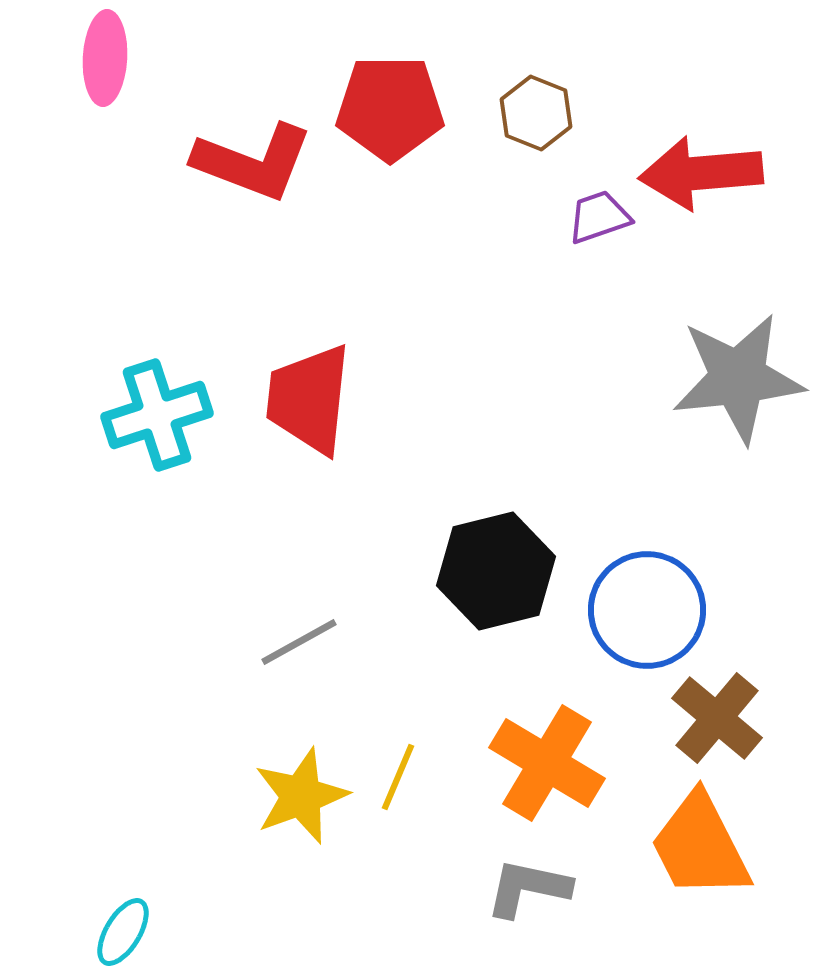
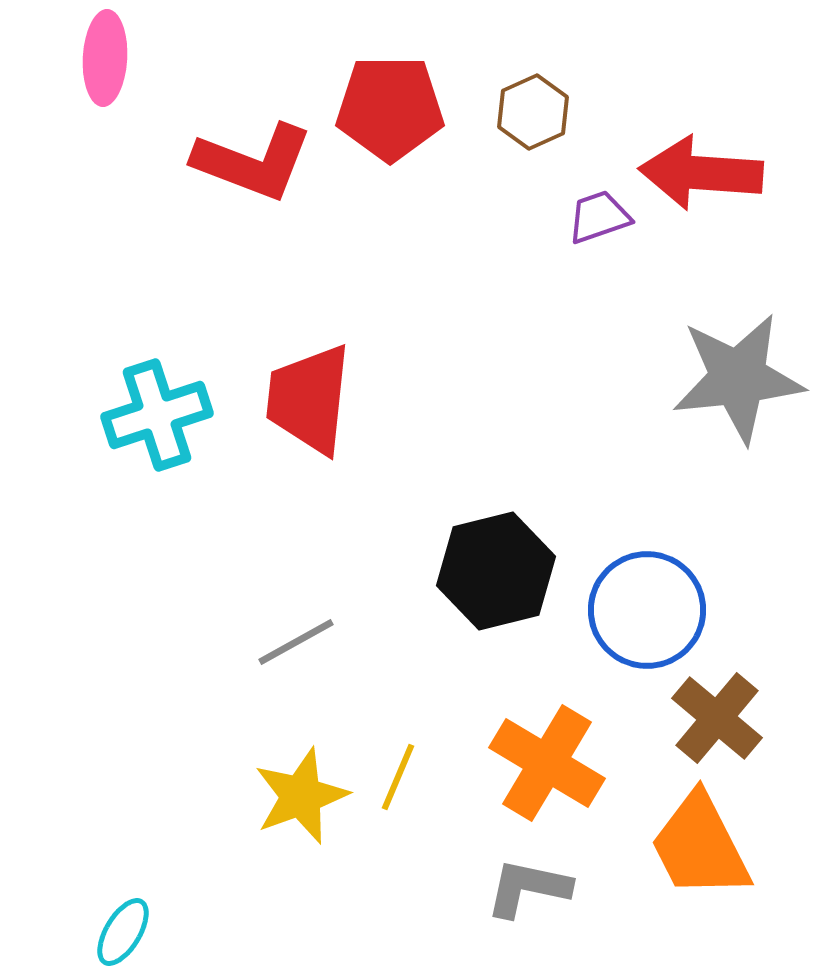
brown hexagon: moved 3 px left, 1 px up; rotated 14 degrees clockwise
red arrow: rotated 9 degrees clockwise
gray line: moved 3 px left
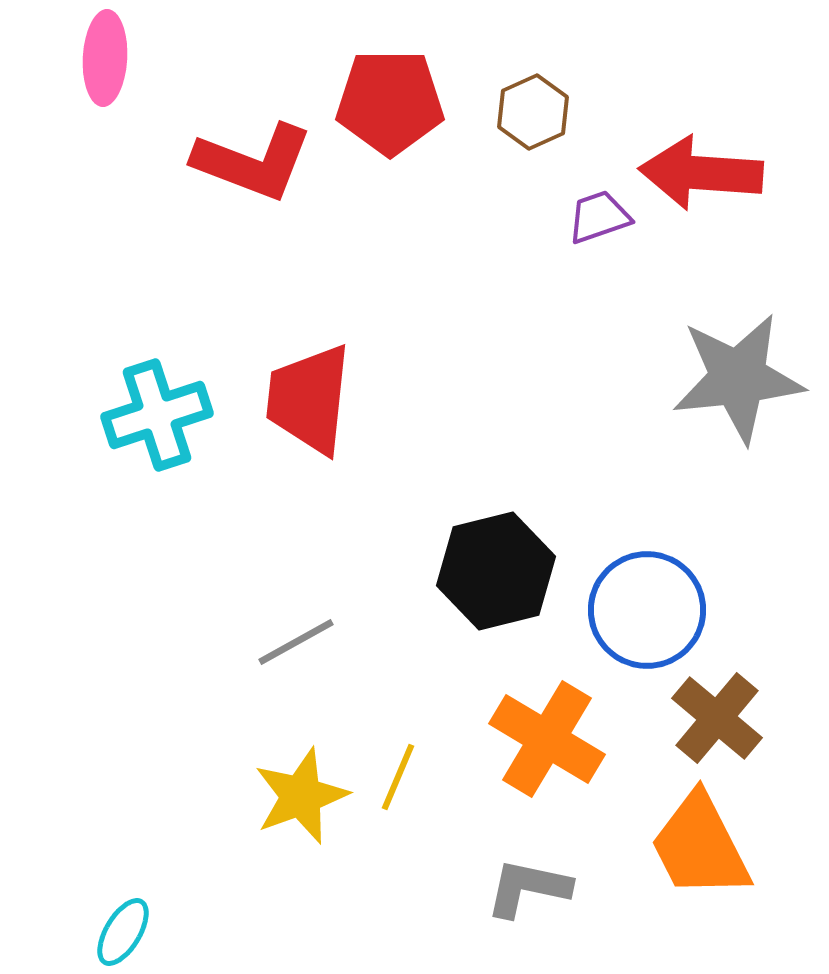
red pentagon: moved 6 px up
orange cross: moved 24 px up
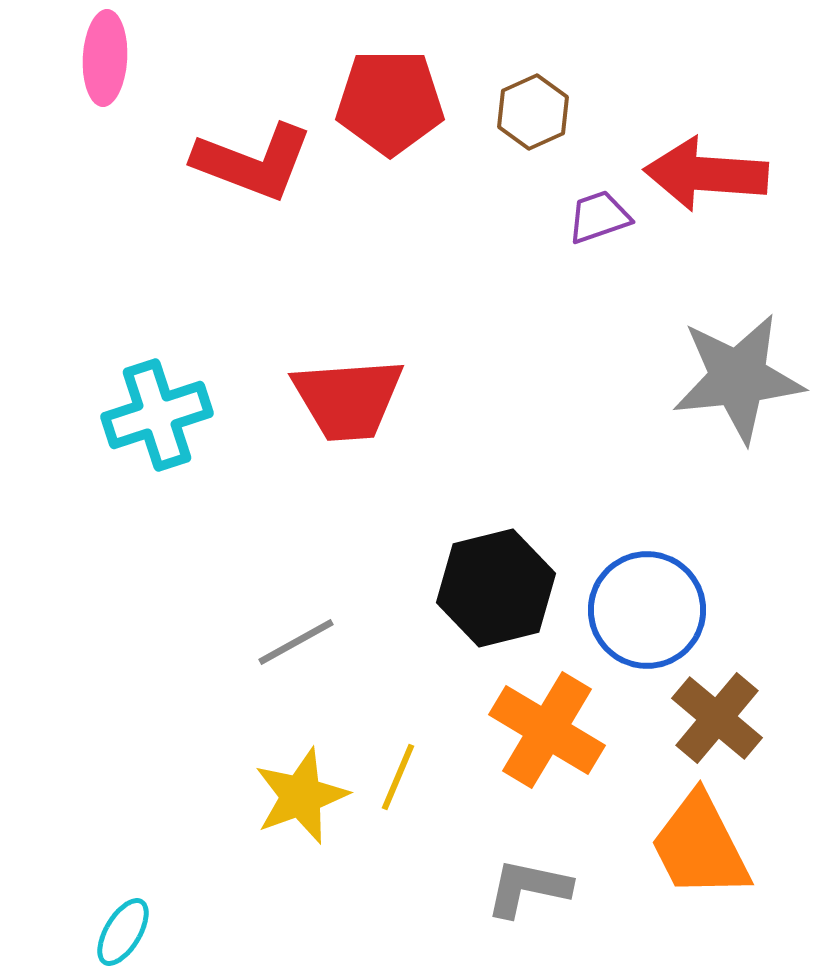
red arrow: moved 5 px right, 1 px down
red trapezoid: moved 39 px right; rotated 100 degrees counterclockwise
black hexagon: moved 17 px down
orange cross: moved 9 px up
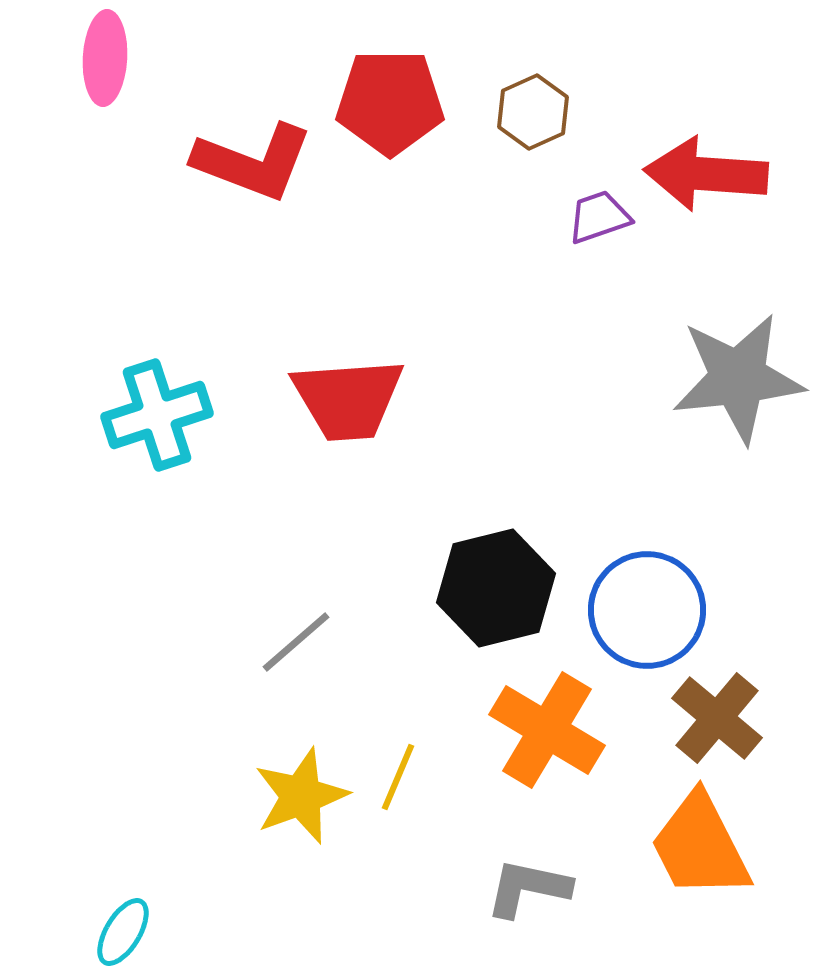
gray line: rotated 12 degrees counterclockwise
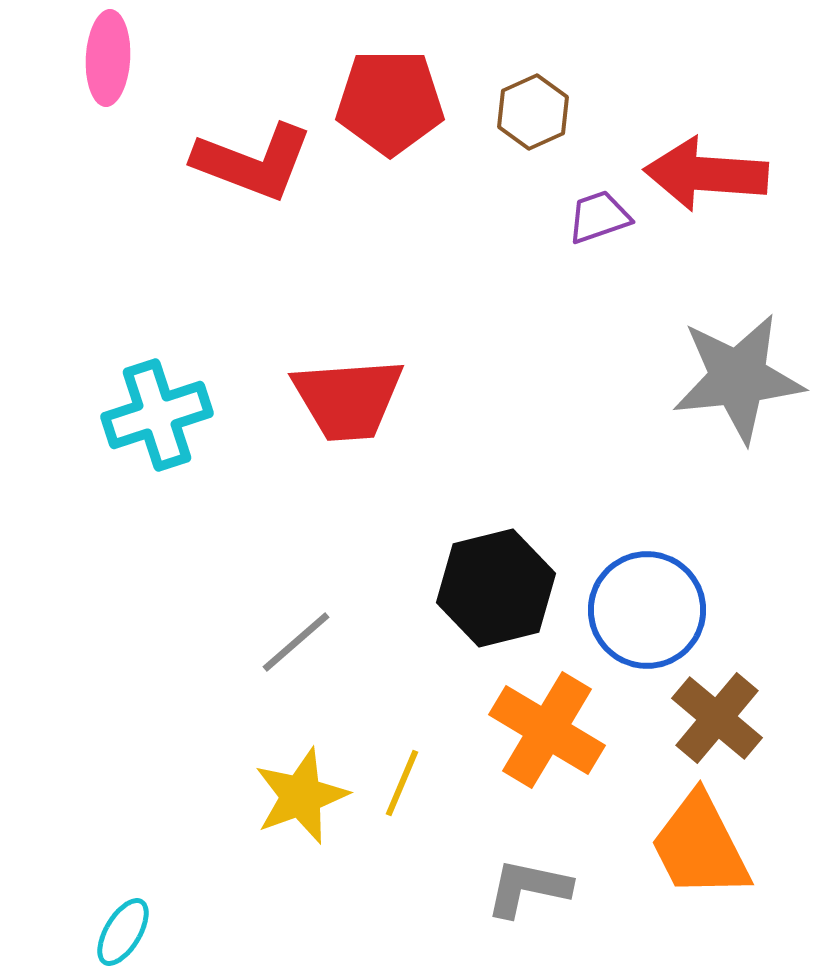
pink ellipse: moved 3 px right
yellow line: moved 4 px right, 6 px down
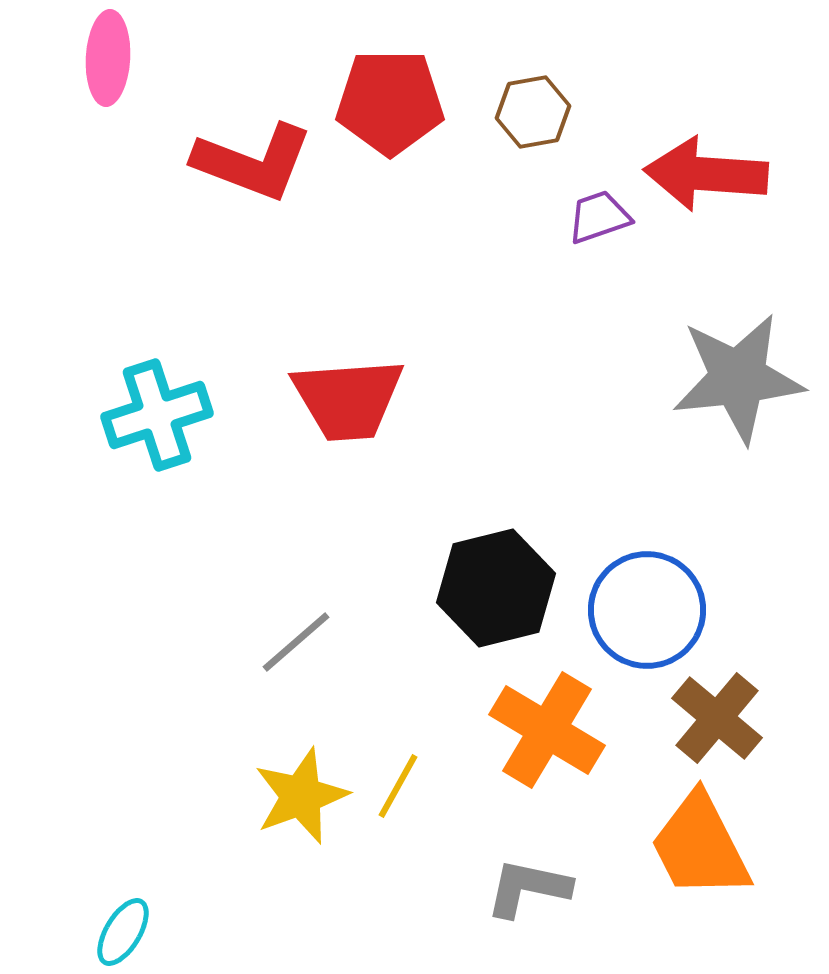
brown hexagon: rotated 14 degrees clockwise
yellow line: moved 4 px left, 3 px down; rotated 6 degrees clockwise
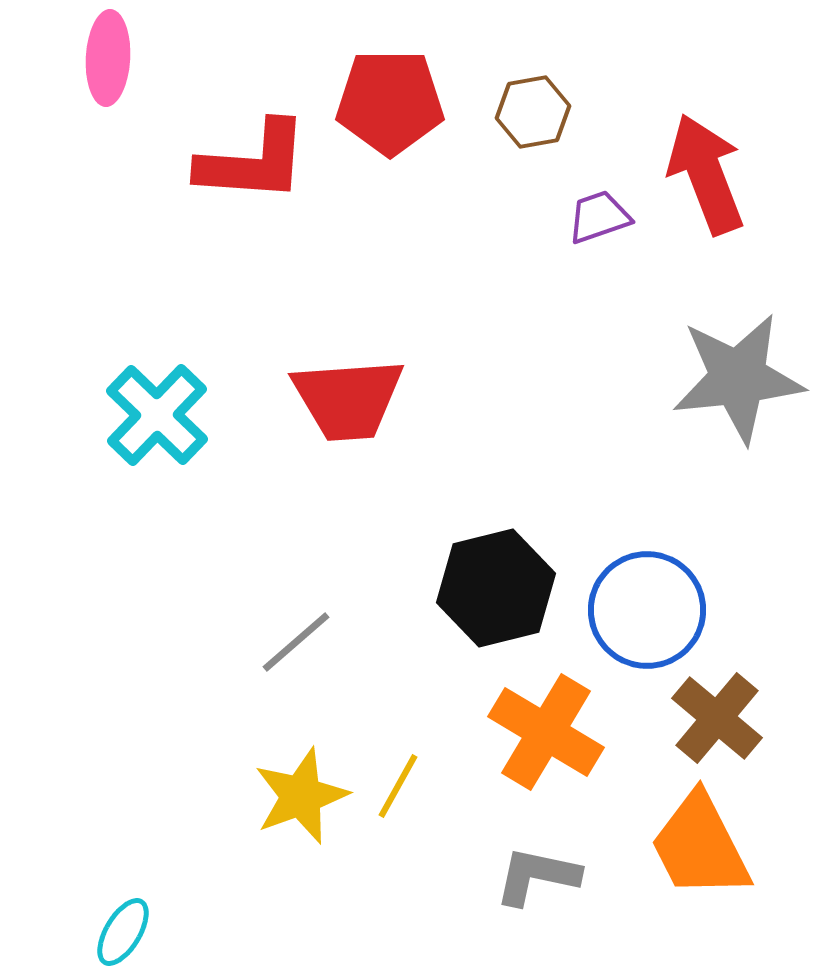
red L-shape: rotated 17 degrees counterclockwise
red arrow: rotated 65 degrees clockwise
cyan cross: rotated 28 degrees counterclockwise
orange cross: moved 1 px left, 2 px down
gray L-shape: moved 9 px right, 12 px up
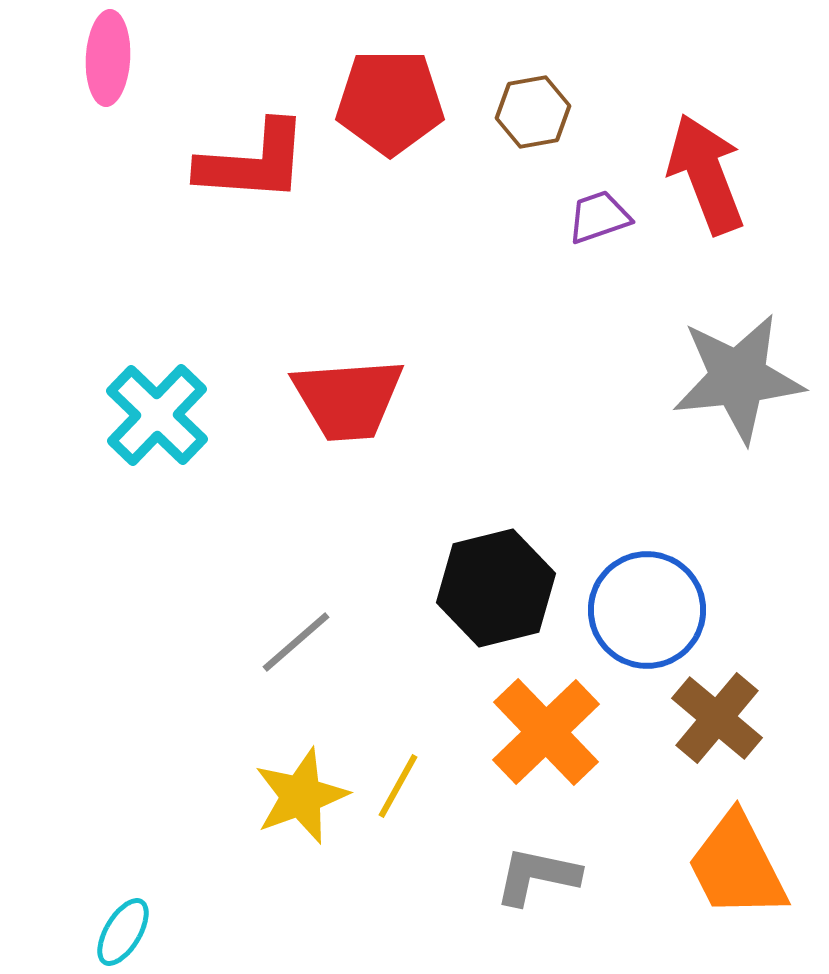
orange cross: rotated 15 degrees clockwise
orange trapezoid: moved 37 px right, 20 px down
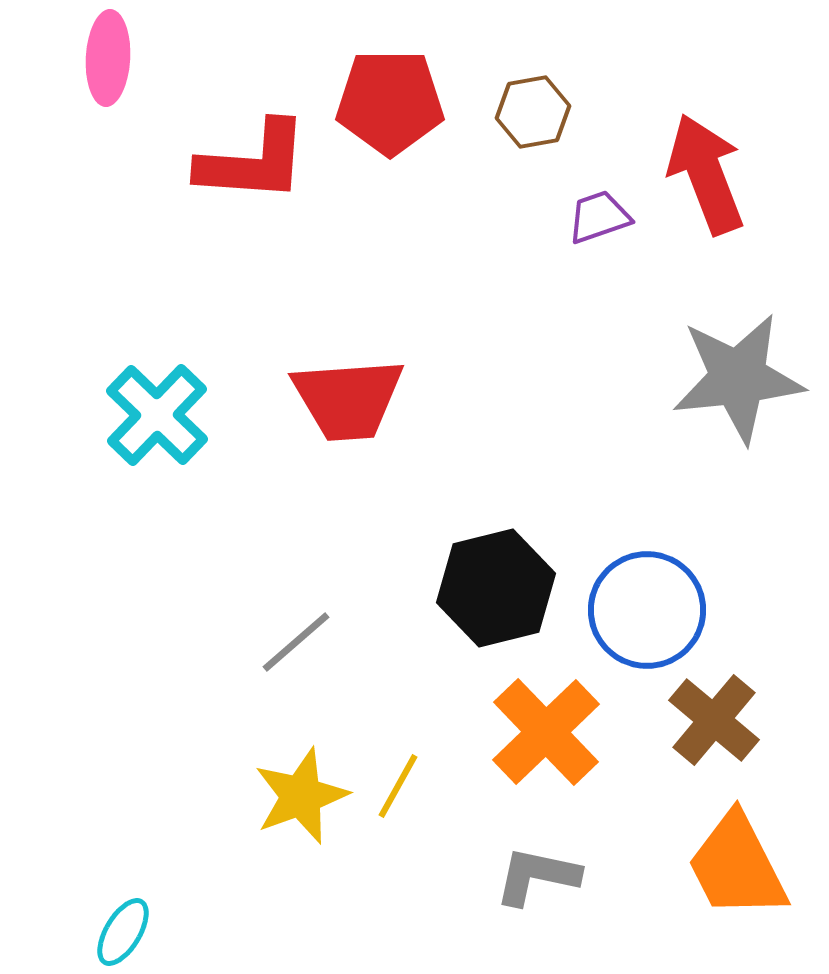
brown cross: moved 3 px left, 2 px down
